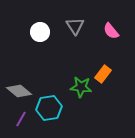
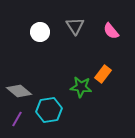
cyan hexagon: moved 2 px down
purple line: moved 4 px left
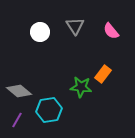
purple line: moved 1 px down
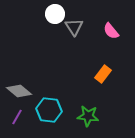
gray triangle: moved 1 px left, 1 px down
white circle: moved 15 px right, 18 px up
green star: moved 7 px right, 29 px down
cyan hexagon: rotated 15 degrees clockwise
purple line: moved 3 px up
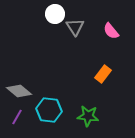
gray triangle: moved 1 px right
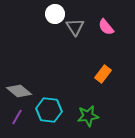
pink semicircle: moved 5 px left, 4 px up
green star: rotated 15 degrees counterclockwise
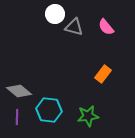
gray triangle: moved 1 px left; rotated 42 degrees counterclockwise
purple line: rotated 28 degrees counterclockwise
